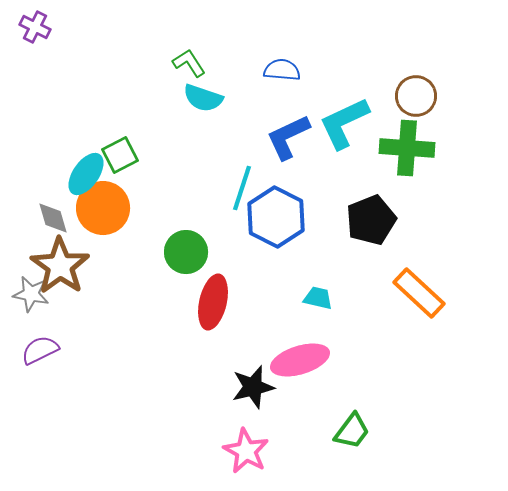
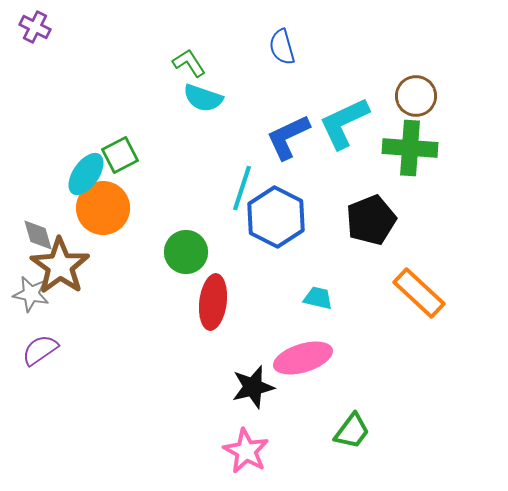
blue semicircle: moved 23 px up; rotated 111 degrees counterclockwise
green cross: moved 3 px right
gray diamond: moved 15 px left, 17 px down
red ellipse: rotated 6 degrees counterclockwise
purple semicircle: rotated 9 degrees counterclockwise
pink ellipse: moved 3 px right, 2 px up
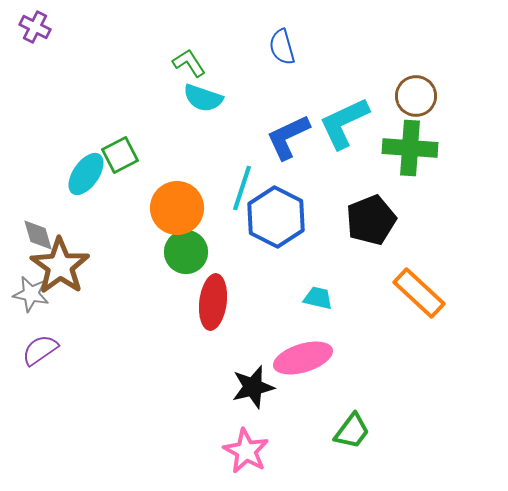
orange circle: moved 74 px right
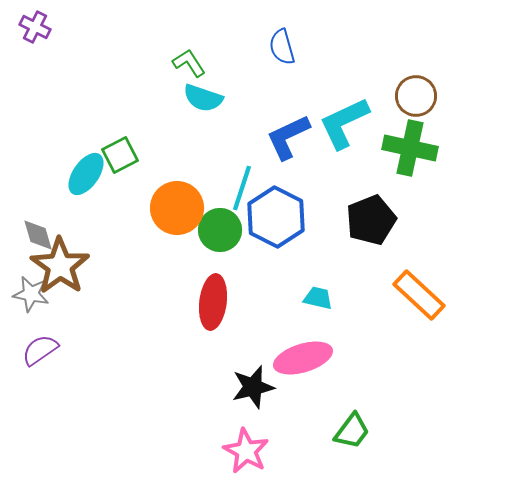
green cross: rotated 8 degrees clockwise
green circle: moved 34 px right, 22 px up
orange rectangle: moved 2 px down
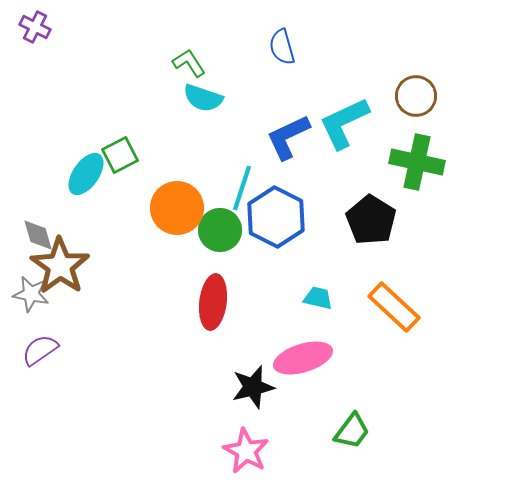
green cross: moved 7 px right, 14 px down
black pentagon: rotated 18 degrees counterclockwise
orange rectangle: moved 25 px left, 12 px down
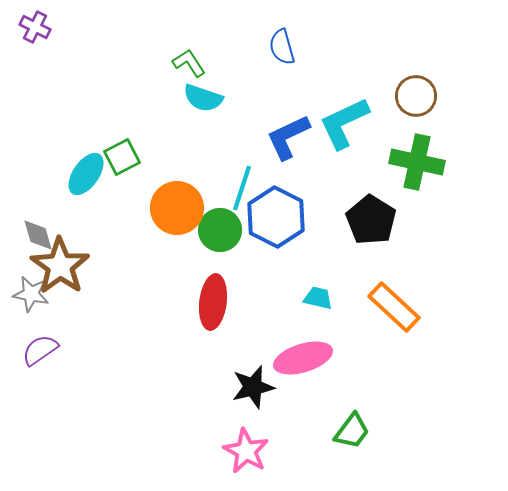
green square: moved 2 px right, 2 px down
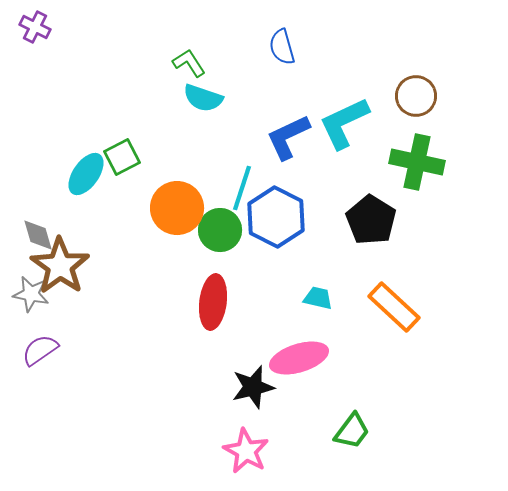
pink ellipse: moved 4 px left
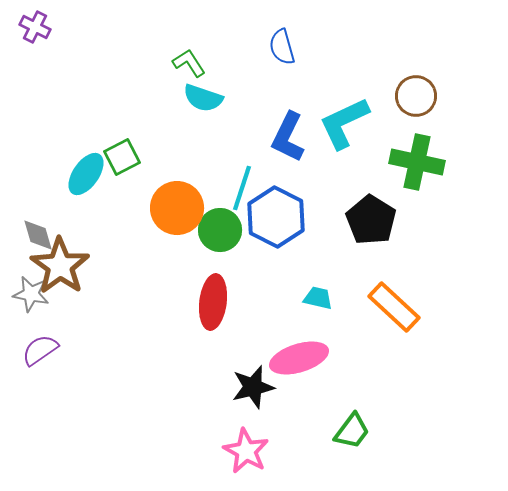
blue L-shape: rotated 39 degrees counterclockwise
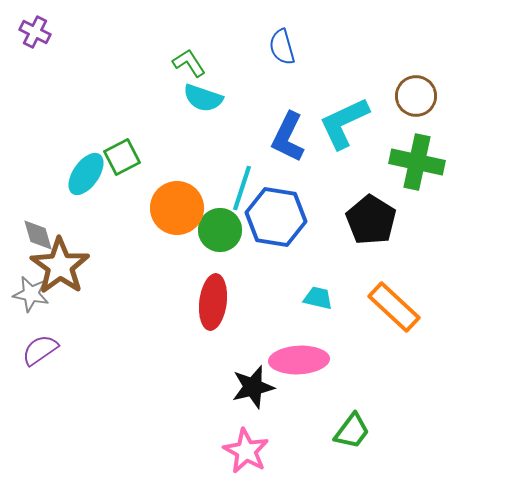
purple cross: moved 5 px down
blue hexagon: rotated 18 degrees counterclockwise
pink ellipse: moved 2 px down; rotated 14 degrees clockwise
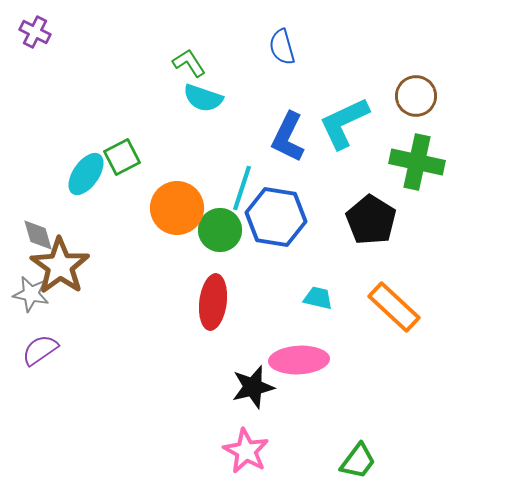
green trapezoid: moved 6 px right, 30 px down
